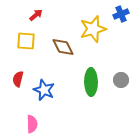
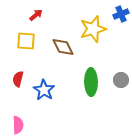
blue star: rotated 10 degrees clockwise
pink semicircle: moved 14 px left, 1 px down
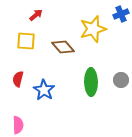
brown diamond: rotated 15 degrees counterclockwise
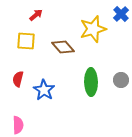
blue cross: rotated 21 degrees counterclockwise
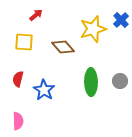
blue cross: moved 6 px down
yellow square: moved 2 px left, 1 px down
gray circle: moved 1 px left, 1 px down
pink semicircle: moved 4 px up
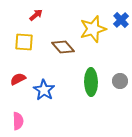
red semicircle: rotated 49 degrees clockwise
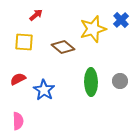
brown diamond: rotated 10 degrees counterclockwise
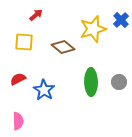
gray circle: moved 1 px left, 1 px down
